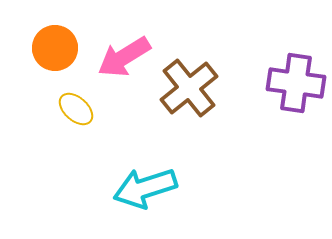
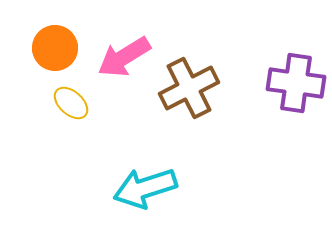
brown cross: rotated 12 degrees clockwise
yellow ellipse: moved 5 px left, 6 px up
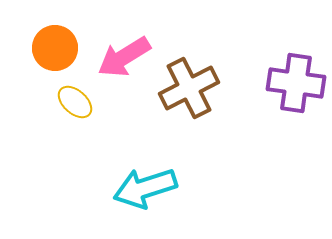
yellow ellipse: moved 4 px right, 1 px up
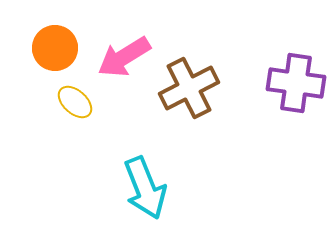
cyan arrow: rotated 94 degrees counterclockwise
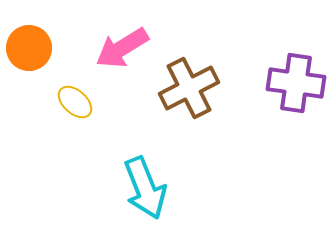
orange circle: moved 26 px left
pink arrow: moved 2 px left, 9 px up
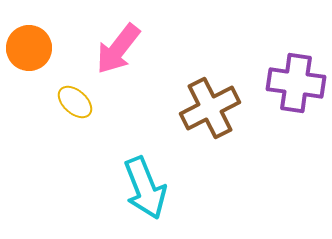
pink arrow: moved 4 px left, 1 px down; rotated 20 degrees counterclockwise
brown cross: moved 21 px right, 20 px down
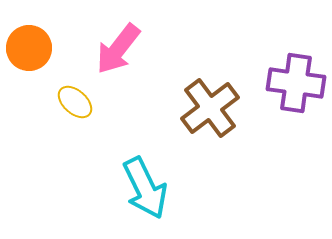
brown cross: rotated 10 degrees counterclockwise
cyan arrow: rotated 4 degrees counterclockwise
